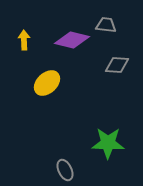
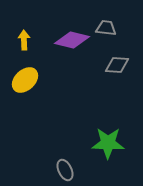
gray trapezoid: moved 3 px down
yellow ellipse: moved 22 px left, 3 px up
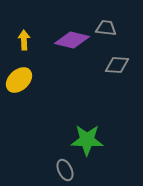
yellow ellipse: moved 6 px left
green star: moved 21 px left, 3 px up
